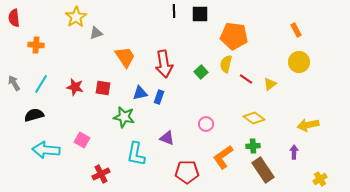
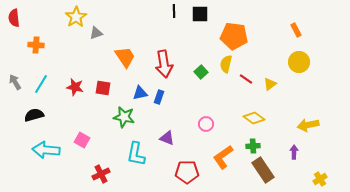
gray arrow: moved 1 px right, 1 px up
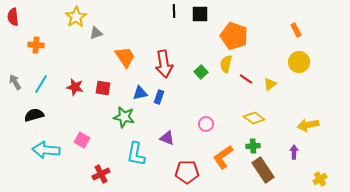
red semicircle: moved 1 px left, 1 px up
orange pentagon: rotated 12 degrees clockwise
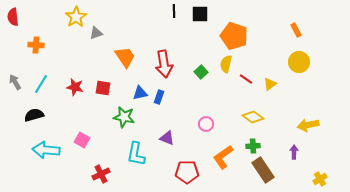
yellow diamond: moved 1 px left, 1 px up
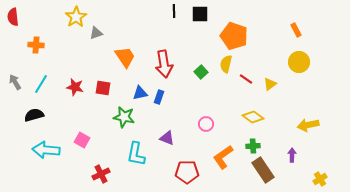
purple arrow: moved 2 px left, 3 px down
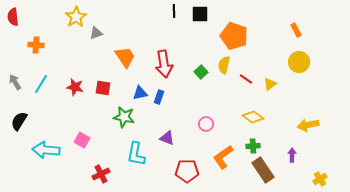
yellow semicircle: moved 2 px left, 1 px down
black semicircle: moved 15 px left, 6 px down; rotated 42 degrees counterclockwise
red pentagon: moved 1 px up
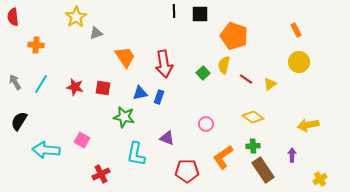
green square: moved 2 px right, 1 px down
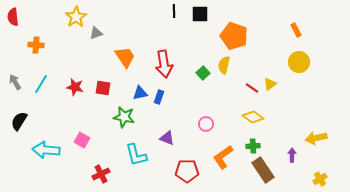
red line: moved 6 px right, 9 px down
yellow arrow: moved 8 px right, 13 px down
cyan L-shape: moved 1 px down; rotated 25 degrees counterclockwise
